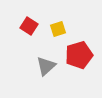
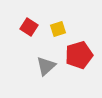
red square: moved 1 px down
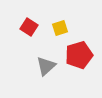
yellow square: moved 2 px right, 1 px up
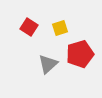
red pentagon: moved 1 px right, 1 px up
gray triangle: moved 2 px right, 2 px up
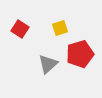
red square: moved 9 px left, 2 px down
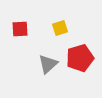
red square: rotated 36 degrees counterclockwise
red pentagon: moved 4 px down
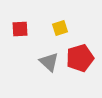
gray triangle: moved 1 px right, 2 px up; rotated 35 degrees counterclockwise
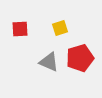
gray triangle: rotated 20 degrees counterclockwise
